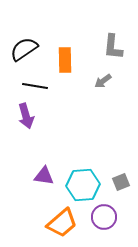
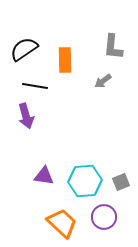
cyan hexagon: moved 2 px right, 4 px up
orange trapezoid: rotated 96 degrees counterclockwise
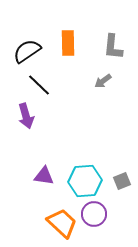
black semicircle: moved 3 px right, 2 px down
orange rectangle: moved 3 px right, 17 px up
black line: moved 4 px right, 1 px up; rotated 35 degrees clockwise
gray square: moved 1 px right, 1 px up
purple circle: moved 10 px left, 3 px up
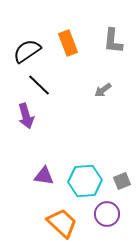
orange rectangle: rotated 20 degrees counterclockwise
gray L-shape: moved 6 px up
gray arrow: moved 9 px down
purple circle: moved 13 px right
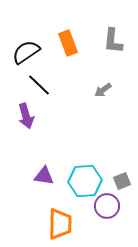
black semicircle: moved 1 px left, 1 px down
purple circle: moved 8 px up
orange trapezoid: moved 2 px left, 1 px down; rotated 48 degrees clockwise
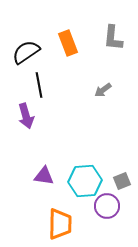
gray L-shape: moved 3 px up
black line: rotated 35 degrees clockwise
